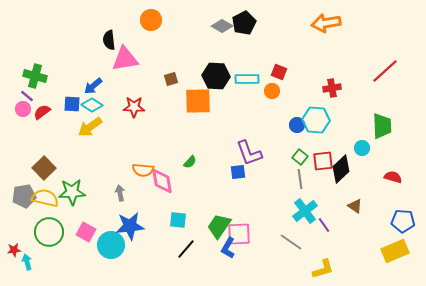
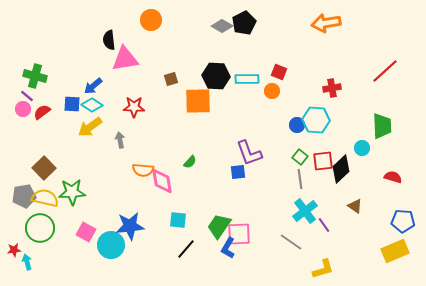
gray arrow at (120, 193): moved 53 px up
green circle at (49, 232): moved 9 px left, 4 px up
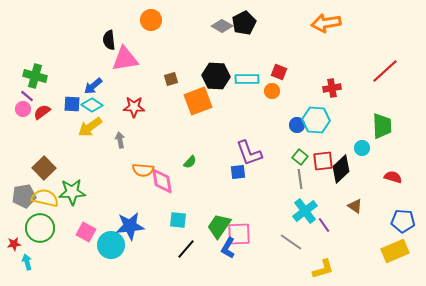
orange square at (198, 101): rotated 20 degrees counterclockwise
red star at (14, 250): moved 6 px up
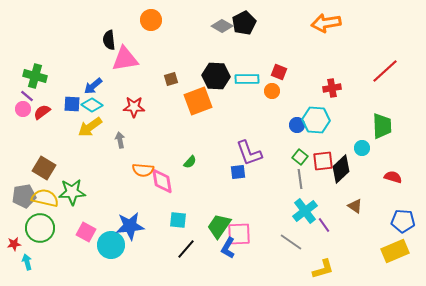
brown square at (44, 168): rotated 15 degrees counterclockwise
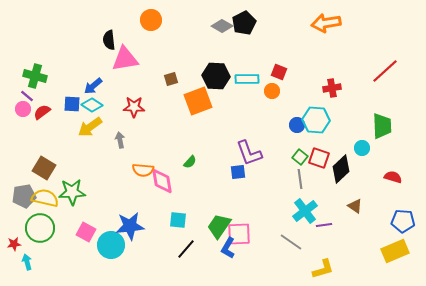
red square at (323, 161): moved 4 px left, 3 px up; rotated 25 degrees clockwise
purple line at (324, 225): rotated 63 degrees counterclockwise
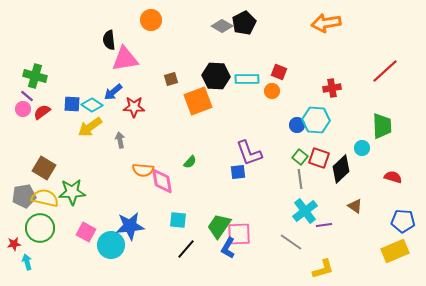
blue arrow at (93, 86): moved 20 px right, 6 px down
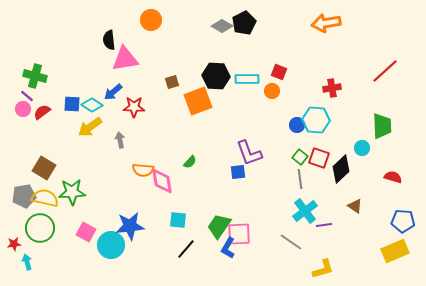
brown square at (171, 79): moved 1 px right, 3 px down
